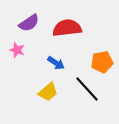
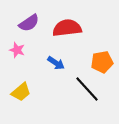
yellow trapezoid: moved 27 px left
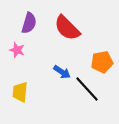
purple semicircle: rotated 40 degrees counterclockwise
red semicircle: rotated 128 degrees counterclockwise
blue arrow: moved 6 px right, 9 px down
yellow trapezoid: moved 1 px left; rotated 135 degrees clockwise
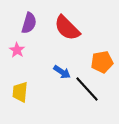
pink star: rotated 14 degrees clockwise
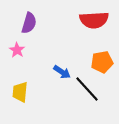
red semicircle: moved 27 px right, 8 px up; rotated 48 degrees counterclockwise
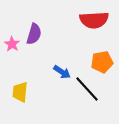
purple semicircle: moved 5 px right, 11 px down
pink star: moved 5 px left, 6 px up
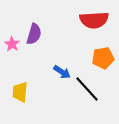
orange pentagon: moved 1 px right, 4 px up
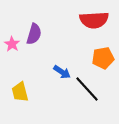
yellow trapezoid: rotated 20 degrees counterclockwise
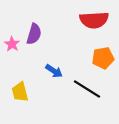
blue arrow: moved 8 px left, 1 px up
black line: rotated 16 degrees counterclockwise
